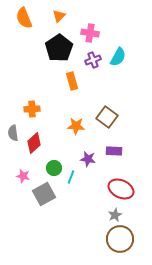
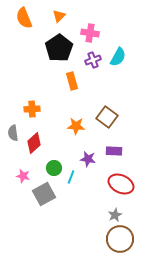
red ellipse: moved 5 px up
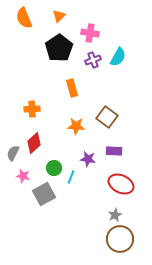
orange rectangle: moved 7 px down
gray semicircle: moved 20 px down; rotated 35 degrees clockwise
